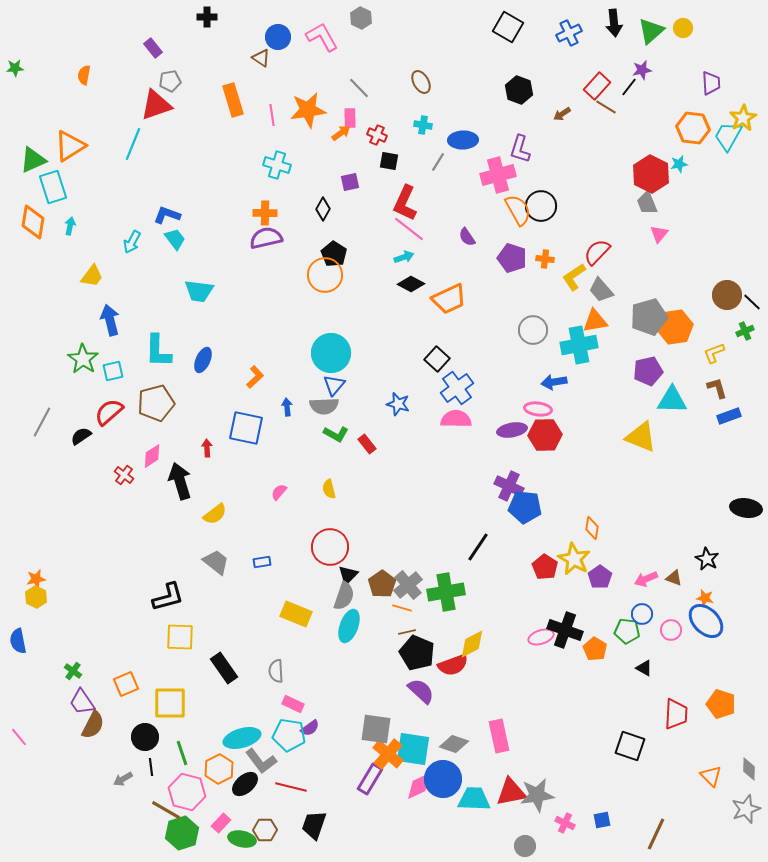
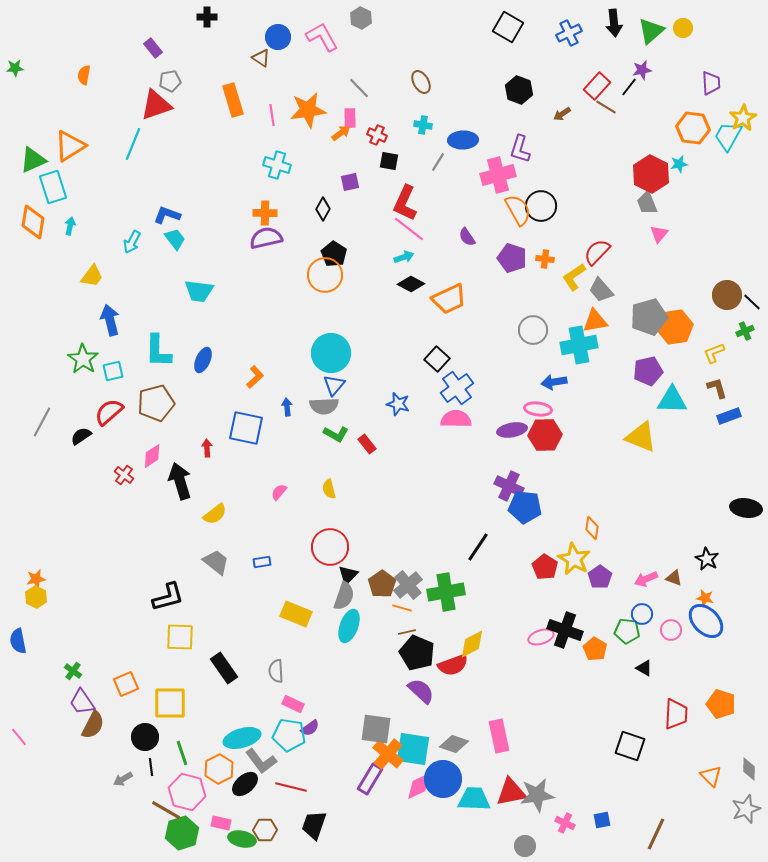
pink rectangle at (221, 823): rotated 60 degrees clockwise
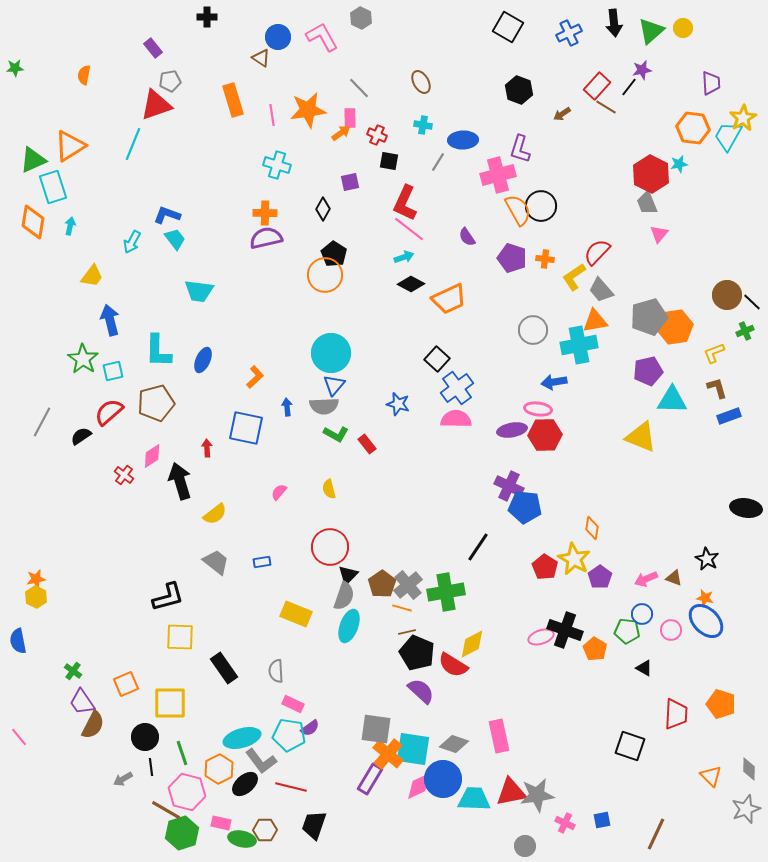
red semicircle at (453, 665): rotated 52 degrees clockwise
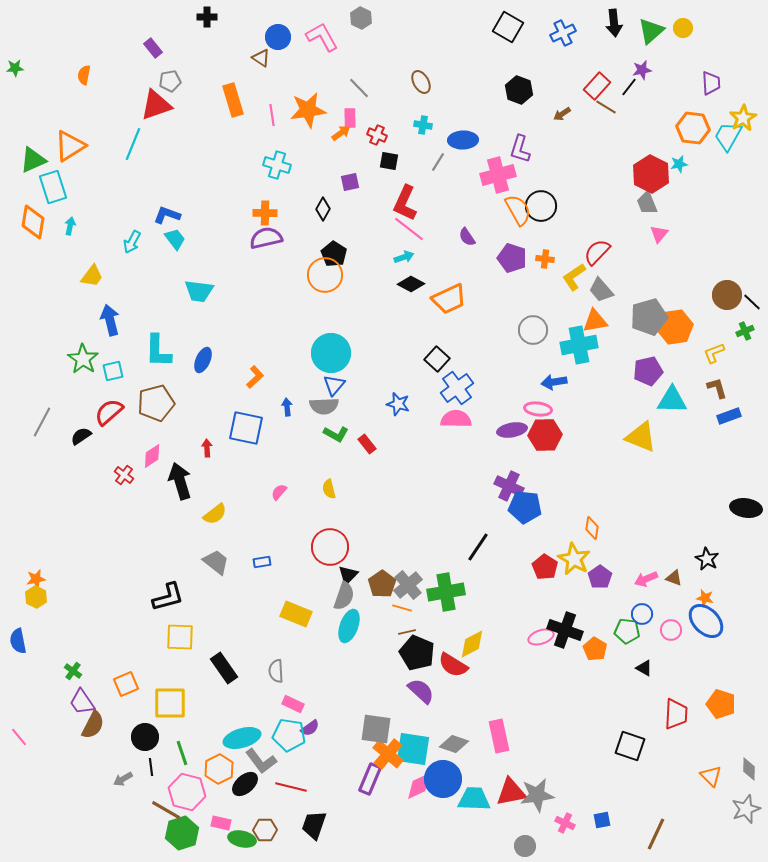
blue cross at (569, 33): moved 6 px left
purple rectangle at (370, 779): rotated 8 degrees counterclockwise
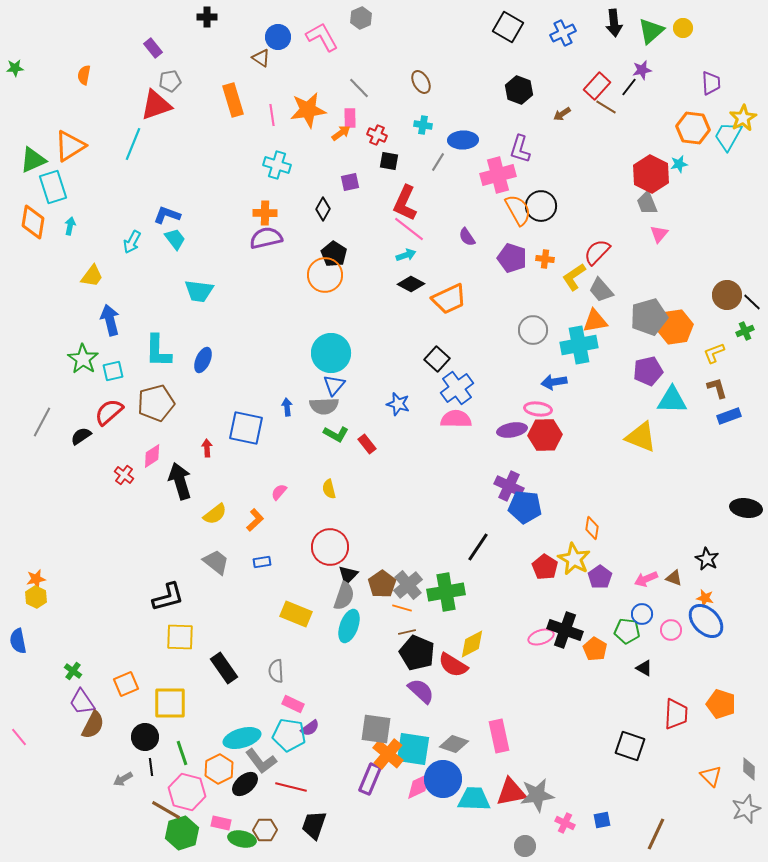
gray hexagon at (361, 18): rotated 10 degrees clockwise
cyan arrow at (404, 257): moved 2 px right, 2 px up
orange L-shape at (255, 377): moved 143 px down
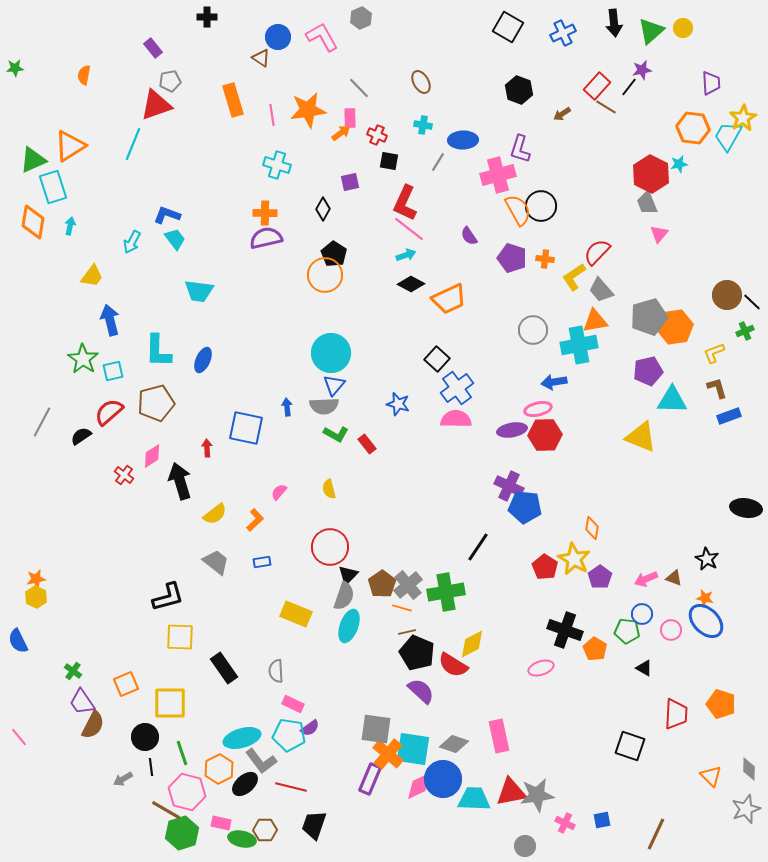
purple semicircle at (467, 237): moved 2 px right, 1 px up
pink ellipse at (538, 409): rotated 20 degrees counterclockwise
pink ellipse at (541, 637): moved 31 px down
blue semicircle at (18, 641): rotated 15 degrees counterclockwise
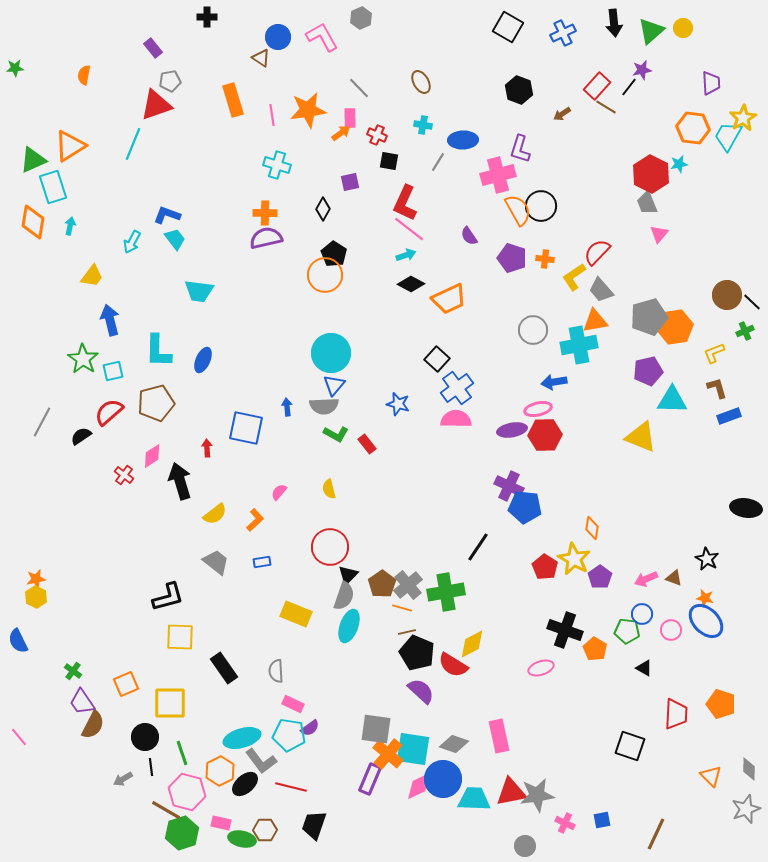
orange hexagon at (219, 769): moved 1 px right, 2 px down
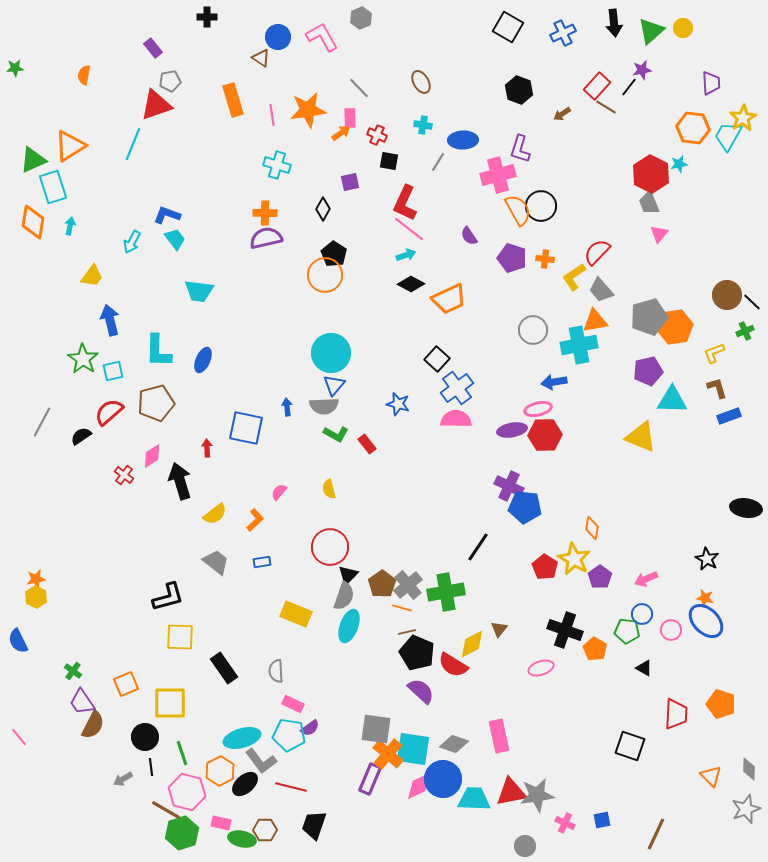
gray trapezoid at (647, 203): moved 2 px right
brown triangle at (674, 578): moved 175 px left, 51 px down; rotated 48 degrees clockwise
